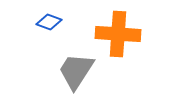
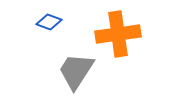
orange cross: rotated 12 degrees counterclockwise
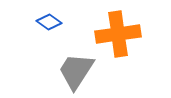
blue diamond: rotated 15 degrees clockwise
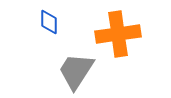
blue diamond: rotated 55 degrees clockwise
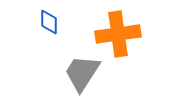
gray trapezoid: moved 6 px right, 2 px down
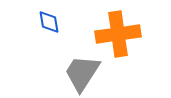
blue diamond: rotated 10 degrees counterclockwise
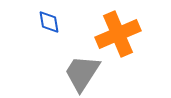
orange cross: rotated 15 degrees counterclockwise
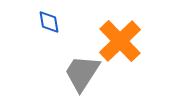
orange cross: moved 2 px right, 7 px down; rotated 21 degrees counterclockwise
